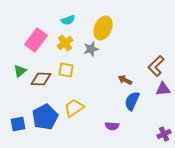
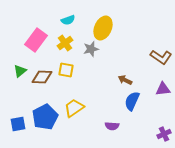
brown L-shape: moved 5 px right, 9 px up; rotated 100 degrees counterclockwise
brown diamond: moved 1 px right, 2 px up
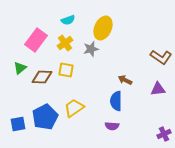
green triangle: moved 3 px up
purple triangle: moved 5 px left
blue semicircle: moved 16 px left; rotated 24 degrees counterclockwise
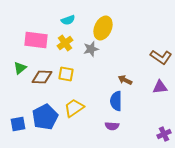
pink rectangle: rotated 60 degrees clockwise
yellow square: moved 4 px down
purple triangle: moved 2 px right, 2 px up
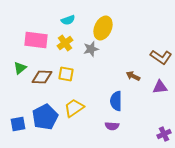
brown arrow: moved 8 px right, 4 px up
